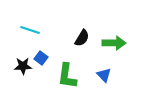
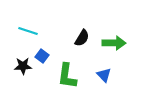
cyan line: moved 2 px left, 1 px down
blue square: moved 1 px right, 2 px up
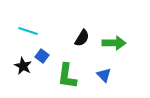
black star: rotated 30 degrees clockwise
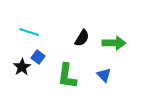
cyan line: moved 1 px right, 1 px down
blue square: moved 4 px left, 1 px down
black star: moved 1 px left, 1 px down; rotated 12 degrees clockwise
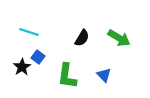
green arrow: moved 5 px right, 5 px up; rotated 30 degrees clockwise
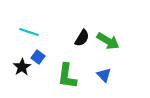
green arrow: moved 11 px left, 3 px down
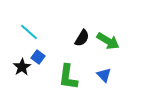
cyan line: rotated 24 degrees clockwise
green L-shape: moved 1 px right, 1 px down
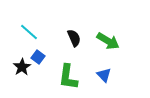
black semicircle: moved 8 px left; rotated 54 degrees counterclockwise
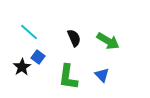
blue triangle: moved 2 px left
